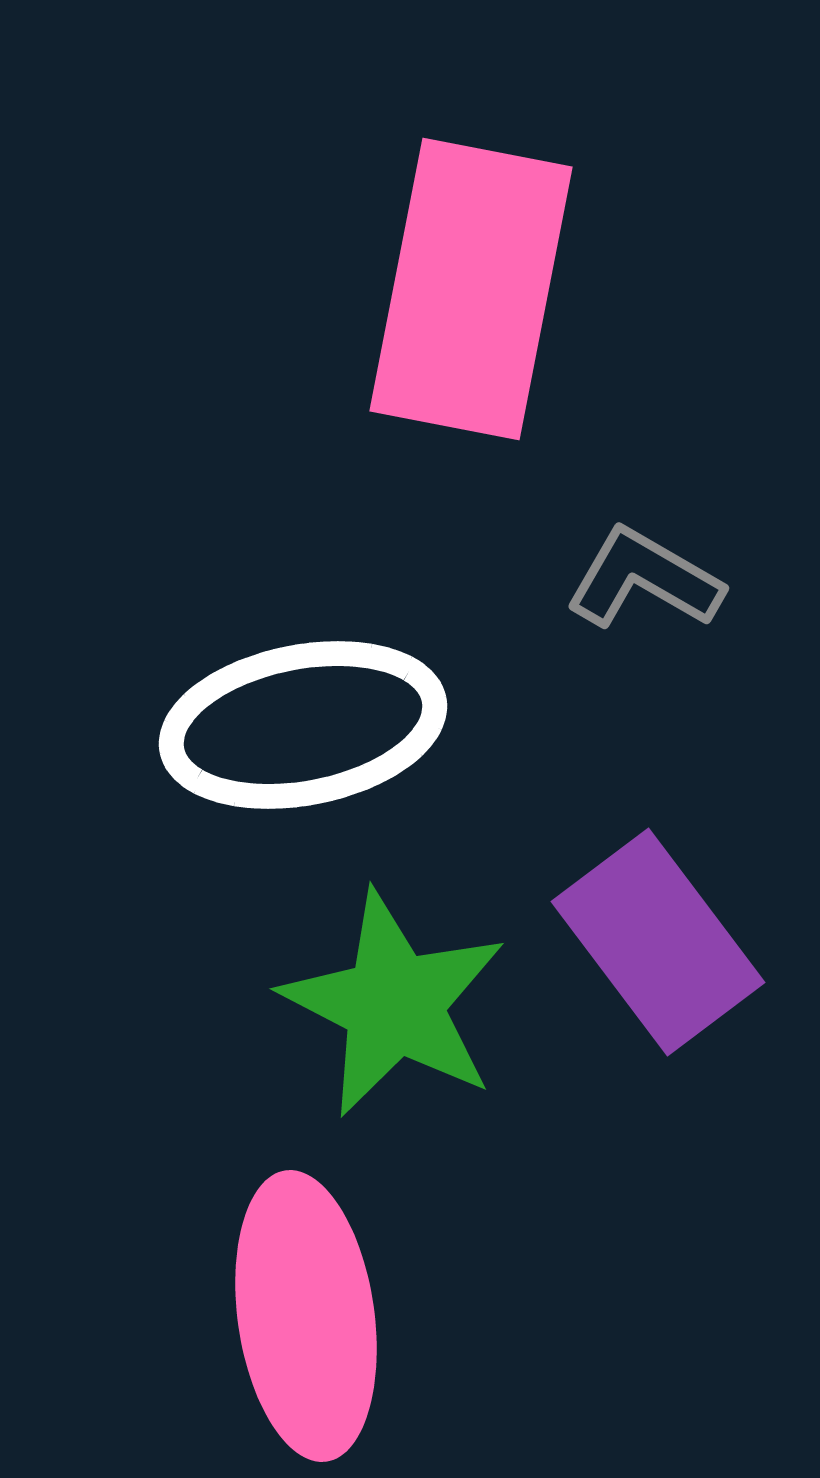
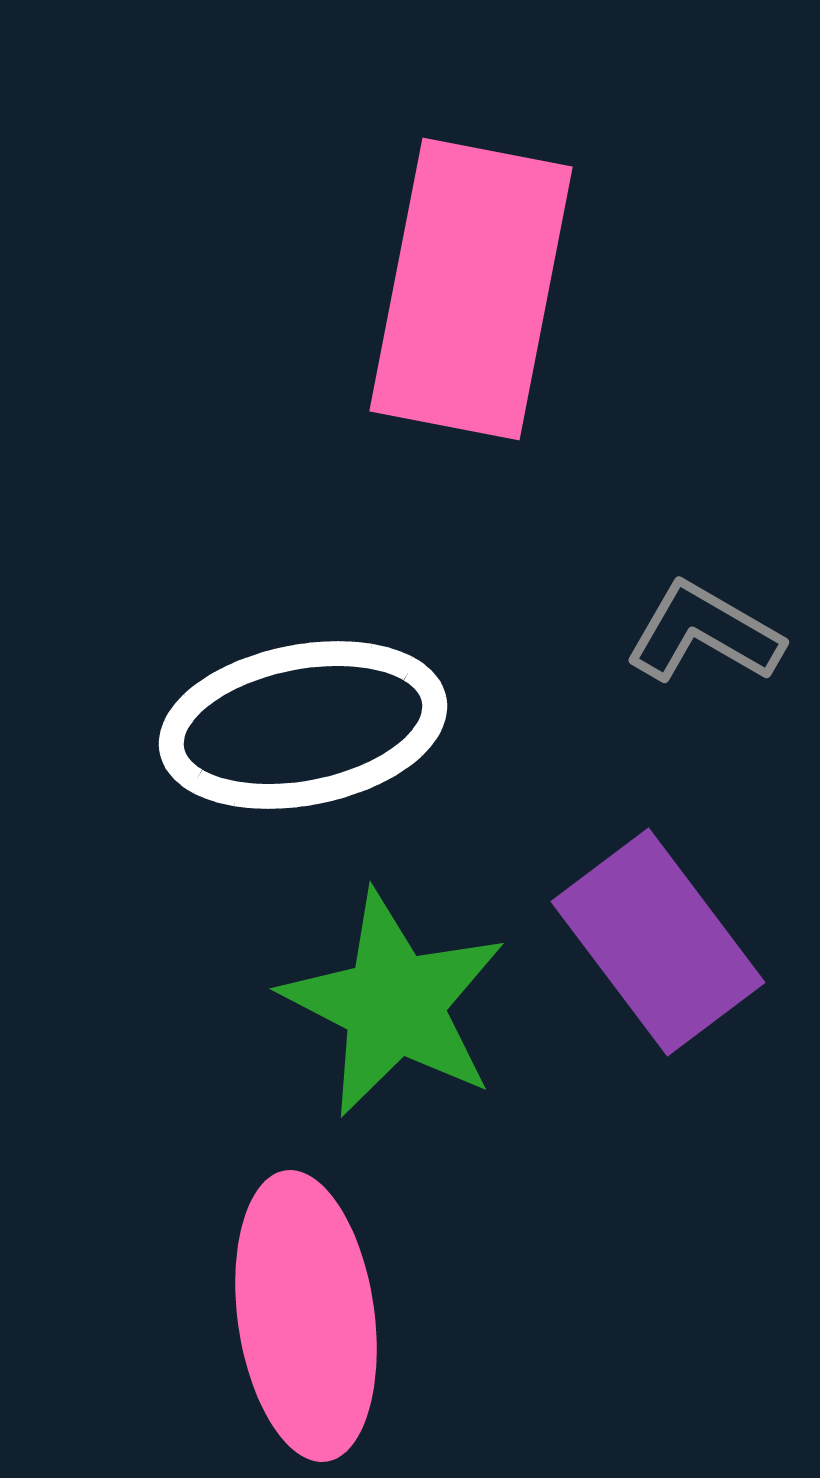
gray L-shape: moved 60 px right, 54 px down
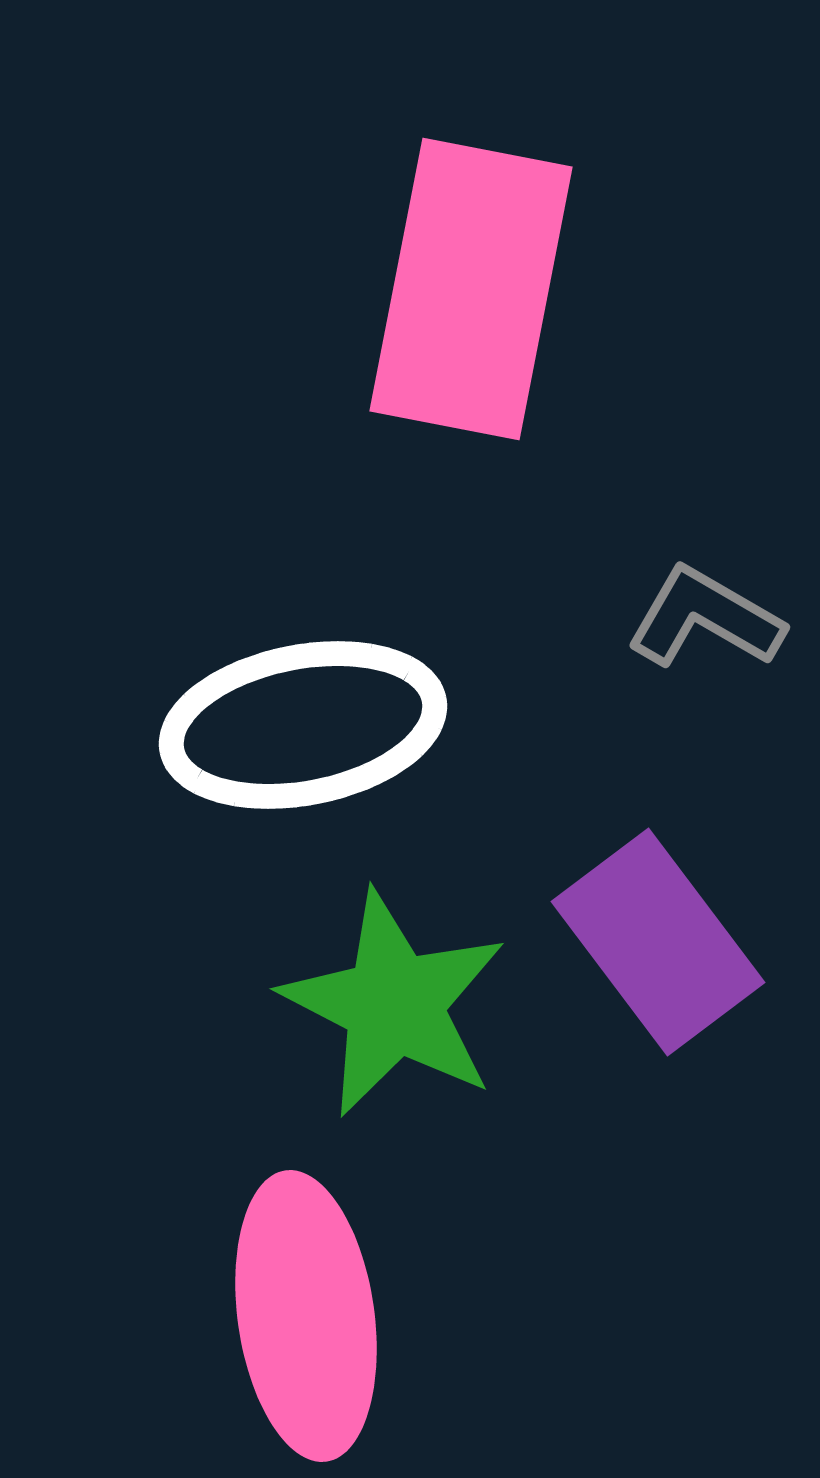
gray L-shape: moved 1 px right, 15 px up
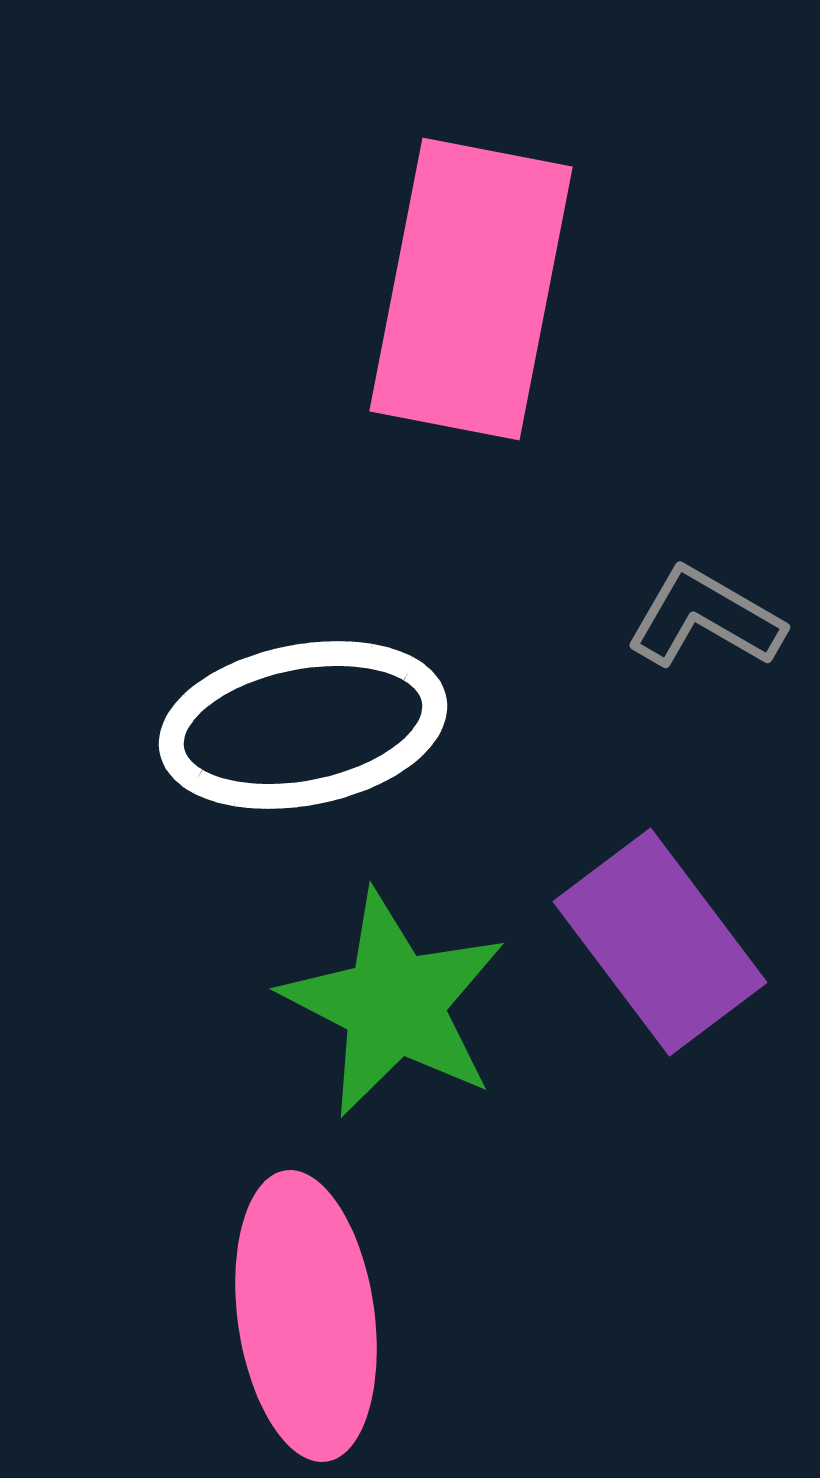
purple rectangle: moved 2 px right
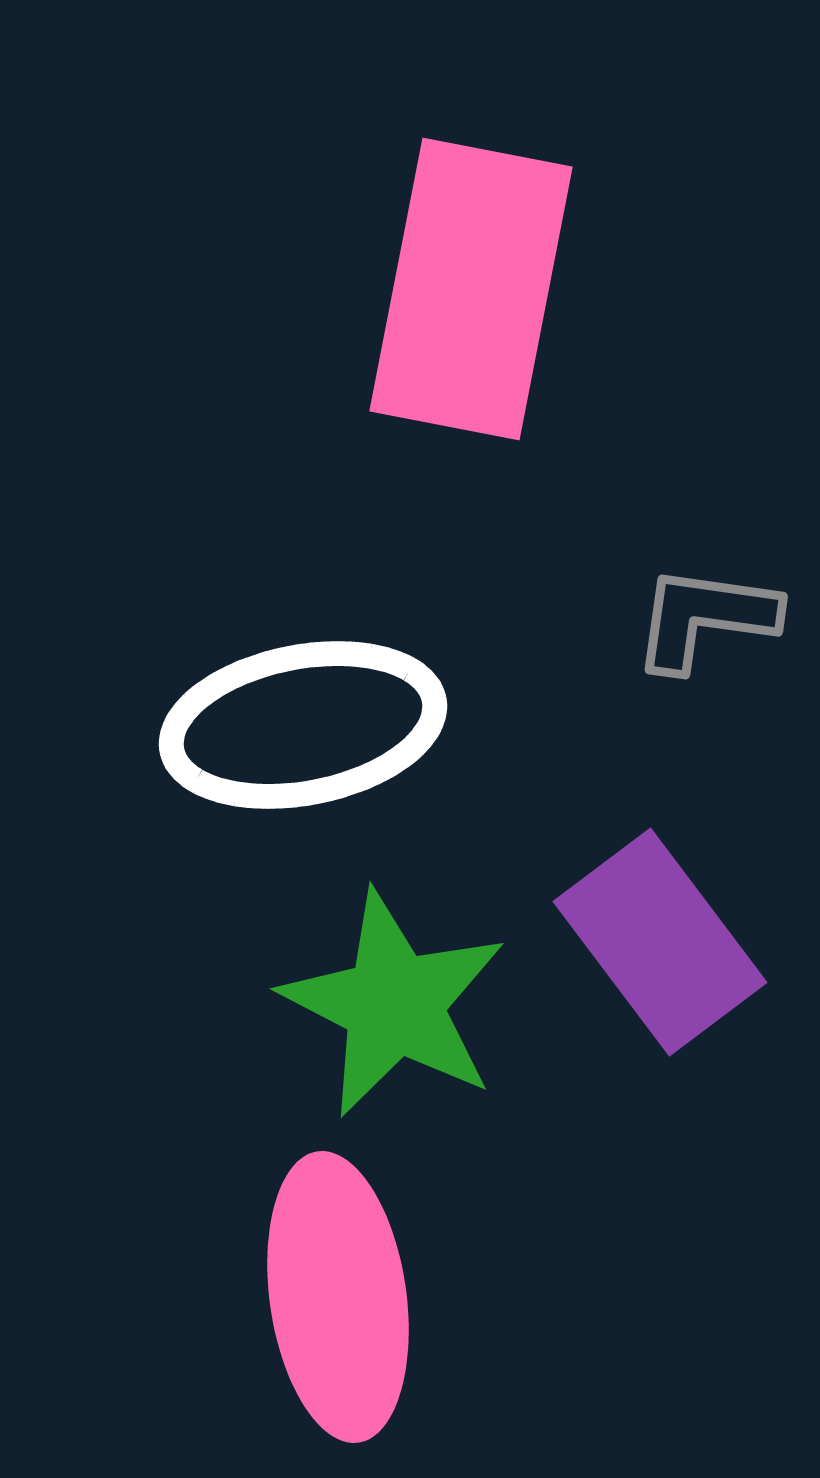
gray L-shape: rotated 22 degrees counterclockwise
pink ellipse: moved 32 px right, 19 px up
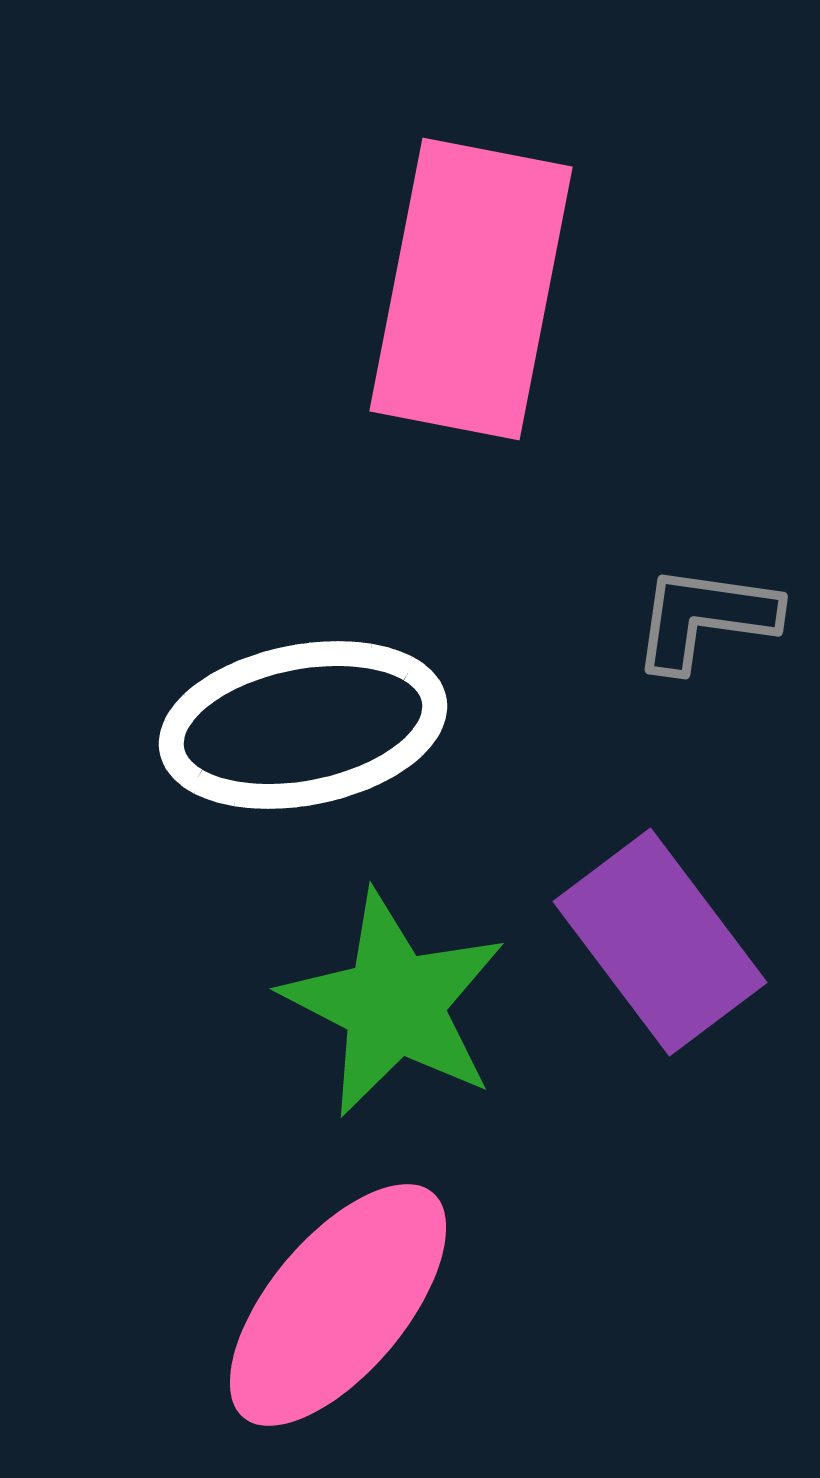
pink ellipse: moved 8 px down; rotated 48 degrees clockwise
